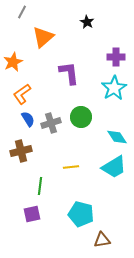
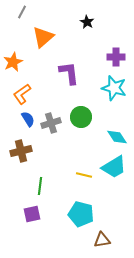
cyan star: rotated 25 degrees counterclockwise
yellow line: moved 13 px right, 8 px down; rotated 21 degrees clockwise
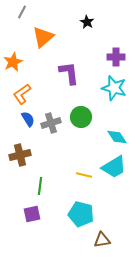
brown cross: moved 1 px left, 4 px down
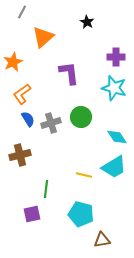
green line: moved 6 px right, 3 px down
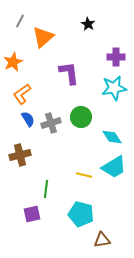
gray line: moved 2 px left, 9 px down
black star: moved 1 px right, 2 px down
cyan star: rotated 25 degrees counterclockwise
cyan diamond: moved 5 px left
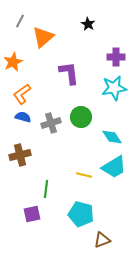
blue semicircle: moved 5 px left, 2 px up; rotated 42 degrees counterclockwise
brown triangle: rotated 12 degrees counterclockwise
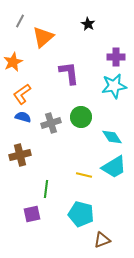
cyan star: moved 2 px up
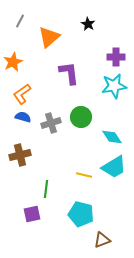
orange triangle: moved 6 px right
